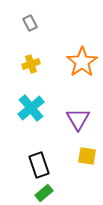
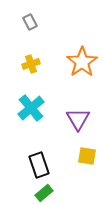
gray rectangle: moved 1 px up
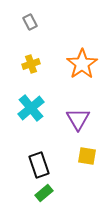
orange star: moved 2 px down
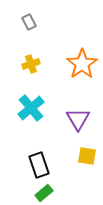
gray rectangle: moved 1 px left
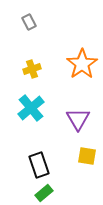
yellow cross: moved 1 px right, 5 px down
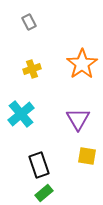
cyan cross: moved 10 px left, 6 px down
